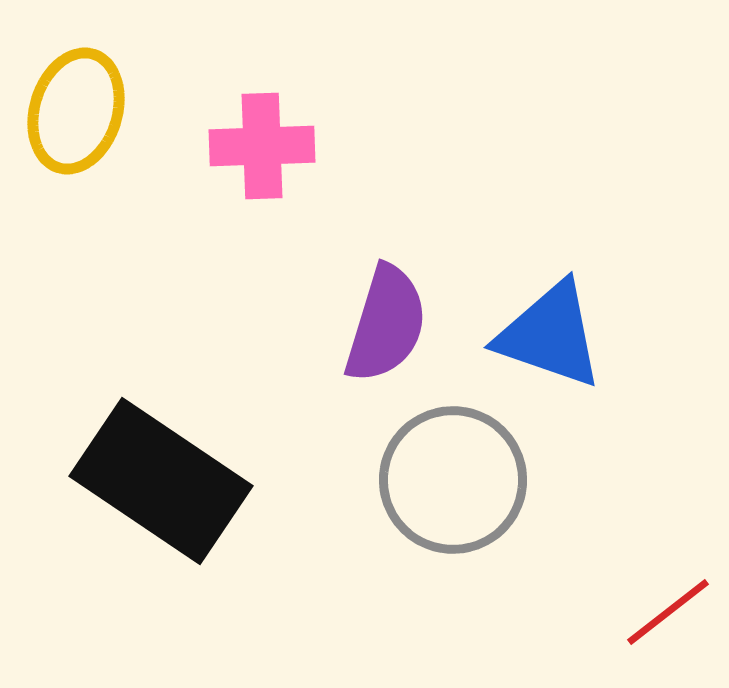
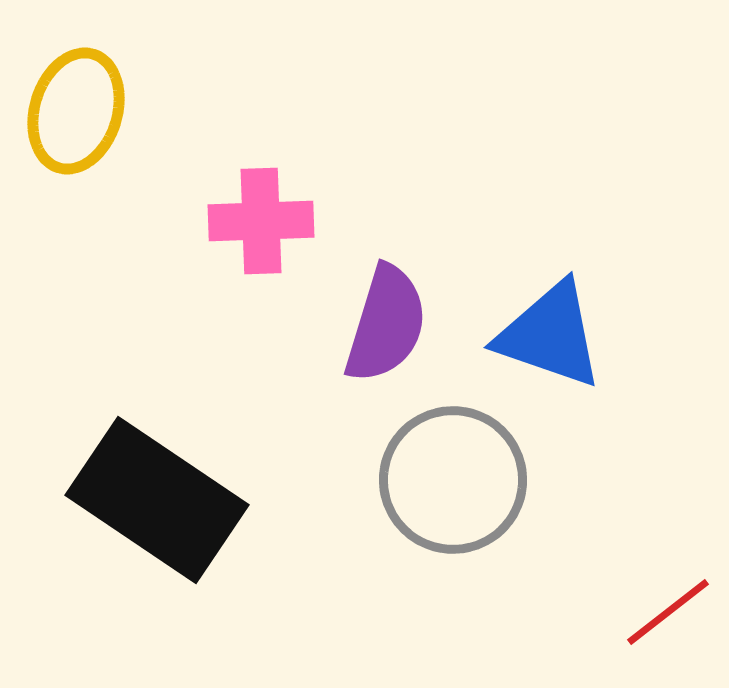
pink cross: moved 1 px left, 75 px down
black rectangle: moved 4 px left, 19 px down
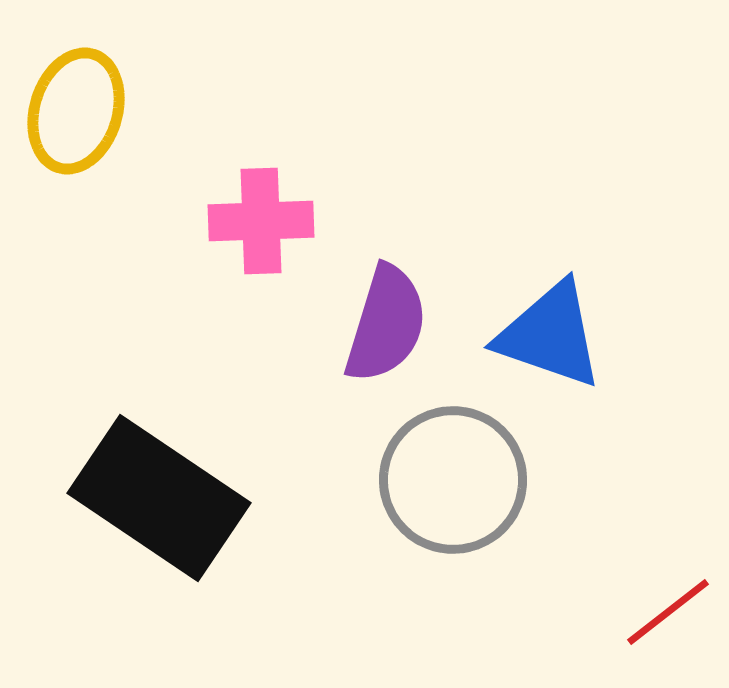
black rectangle: moved 2 px right, 2 px up
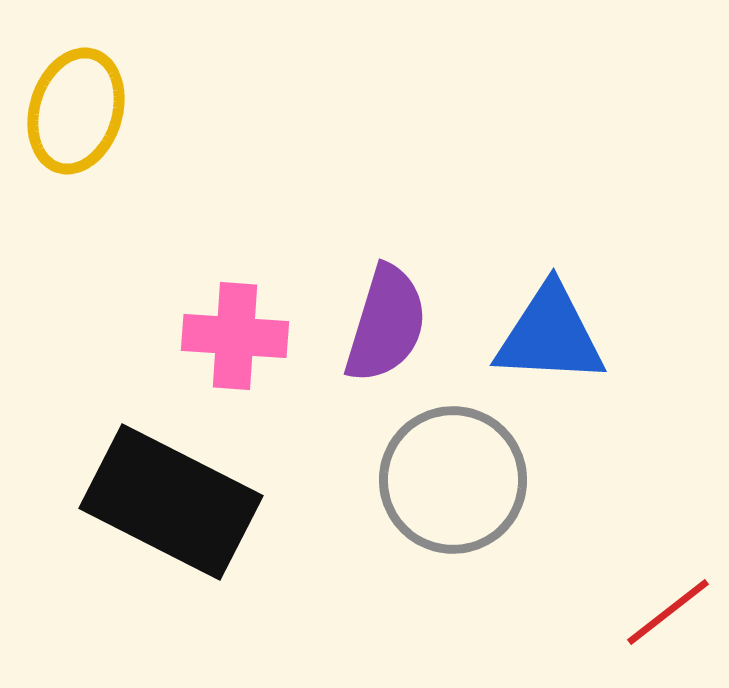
pink cross: moved 26 px left, 115 px down; rotated 6 degrees clockwise
blue triangle: rotated 16 degrees counterclockwise
black rectangle: moved 12 px right, 4 px down; rotated 7 degrees counterclockwise
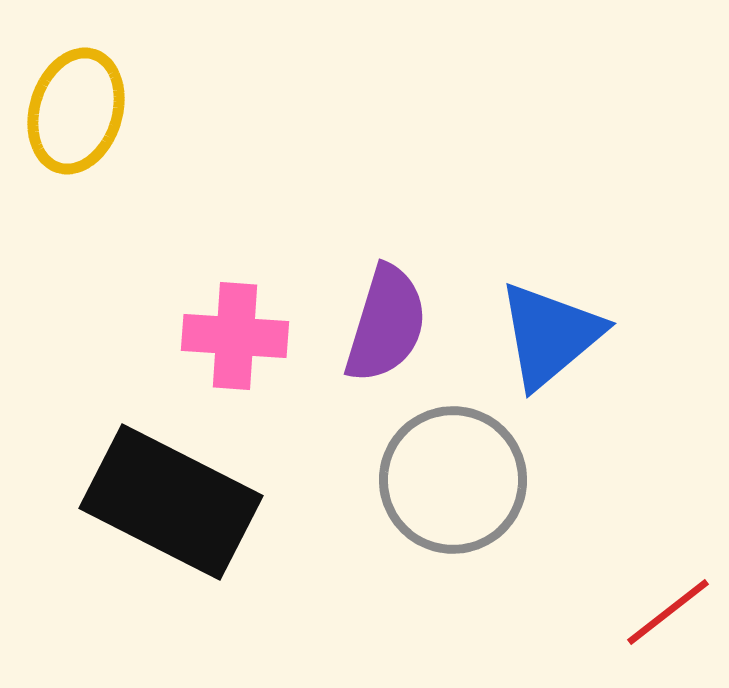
blue triangle: rotated 43 degrees counterclockwise
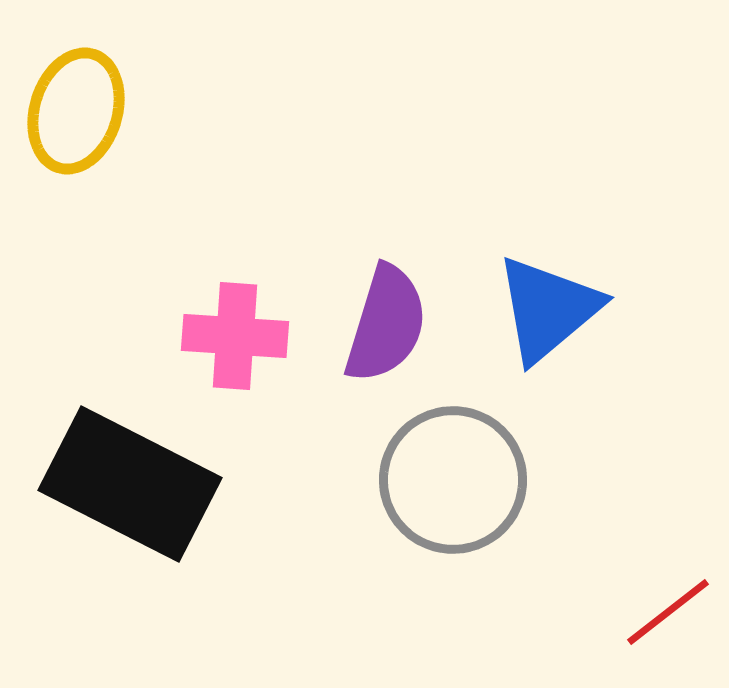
blue triangle: moved 2 px left, 26 px up
black rectangle: moved 41 px left, 18 px up
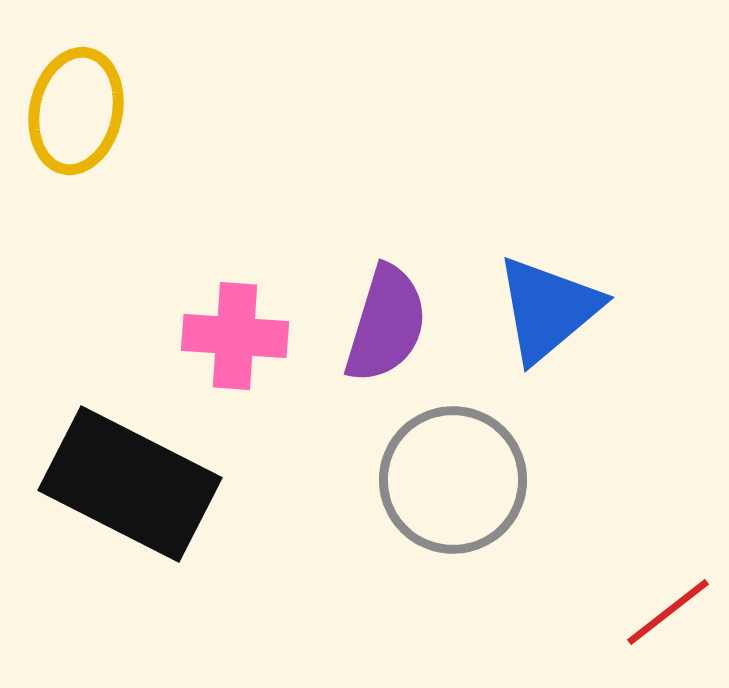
yellow ellipse: rotated 5 degrees counterclockwise
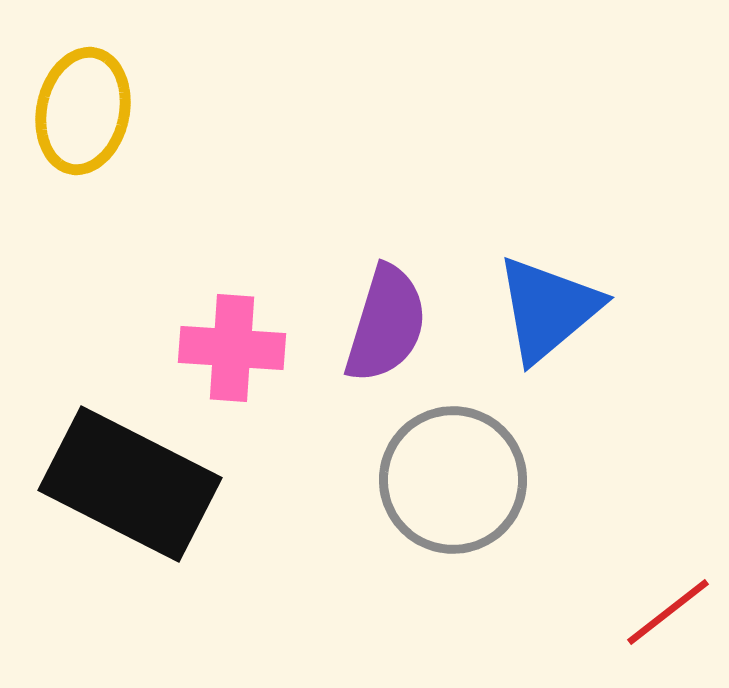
yellow ellipse: moved 7 px right
pink cross: moved 3 px left, 12 px down
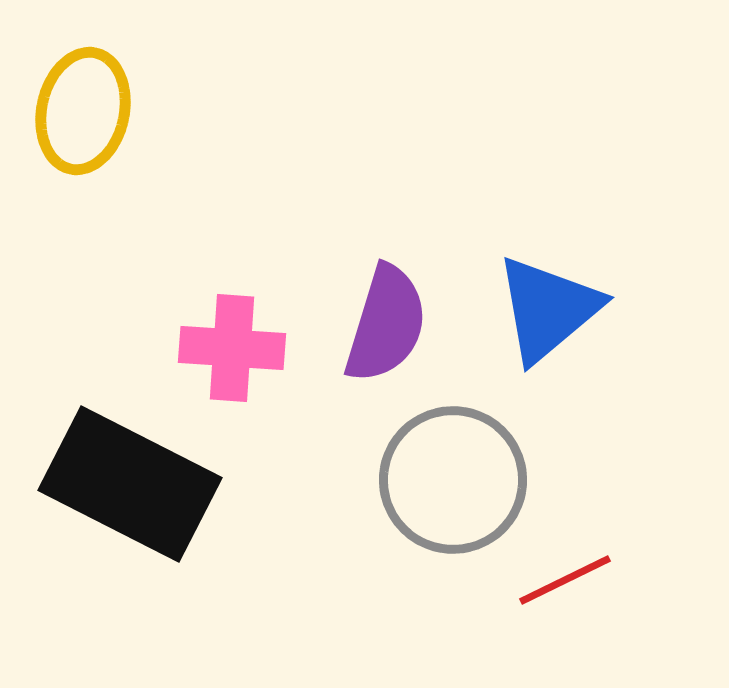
red line: moved 103 px left, 32 px up; rotated 12 degrees clockwise
